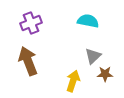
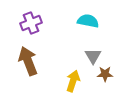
gray triangle: rotated 18 degrees counterclockwise
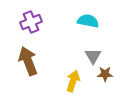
purple cross: moved 1 px up
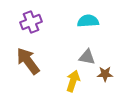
cyan semicircle: rotated 15 degrees counterclockwise
gray triangle: moved 6 px left, 1 px down; rotated 48 degrees counterclockwise
brown arrow: rotated 16 degrees counterclockwise
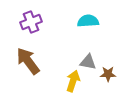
gray triangle: moved 1 px right, 5 px down
brown star: moved 3 px right
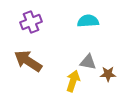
brown arrow: rotated 20 degrees counterclockwise
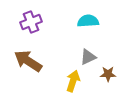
gray triangle: moved 5 px up; rotated 36 degrees counterclockwise
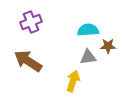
cyan semicircle: moved 9 px down
gray triangle: rotated 18 degrees clockwise
brown star: moved 28 px up
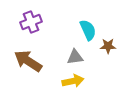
cyan semicircle: rotated 70 degrees clockwise
gray triangle: moved 13 px left
yellow arrow: rotated 60 degrees clockwise
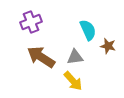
brown star: rotated 14 degrees clockwise
brown arrow: moved 13 px right, 4 px up
yellow arrow: rotated 60 degrees clockwise
